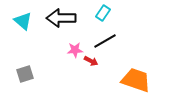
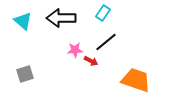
black line: moved 1 px right, 1 px down; rotated 10 degrees counterclockwise
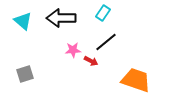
pink star: moved 2 px left
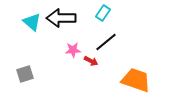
cyan triangle: moved 9 px right, 1 px down
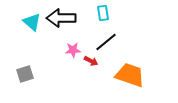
cyan rectangle: rotated 42 degrees counterclockwise
orange trapezoid: moved 6 px left, 5 px up
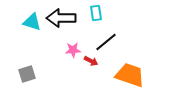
cyan rectangle: moved 7 px left
cyan triangle: rotated 24 degrees counterclockwise
gray square: moved 2 px right
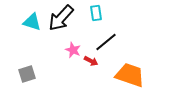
black arrow: rotated 48 degrees counterclockwise
pink star: rotated 28 degrees clockwise
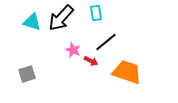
orange trapezoid: moved 3 px left, 3 px up
